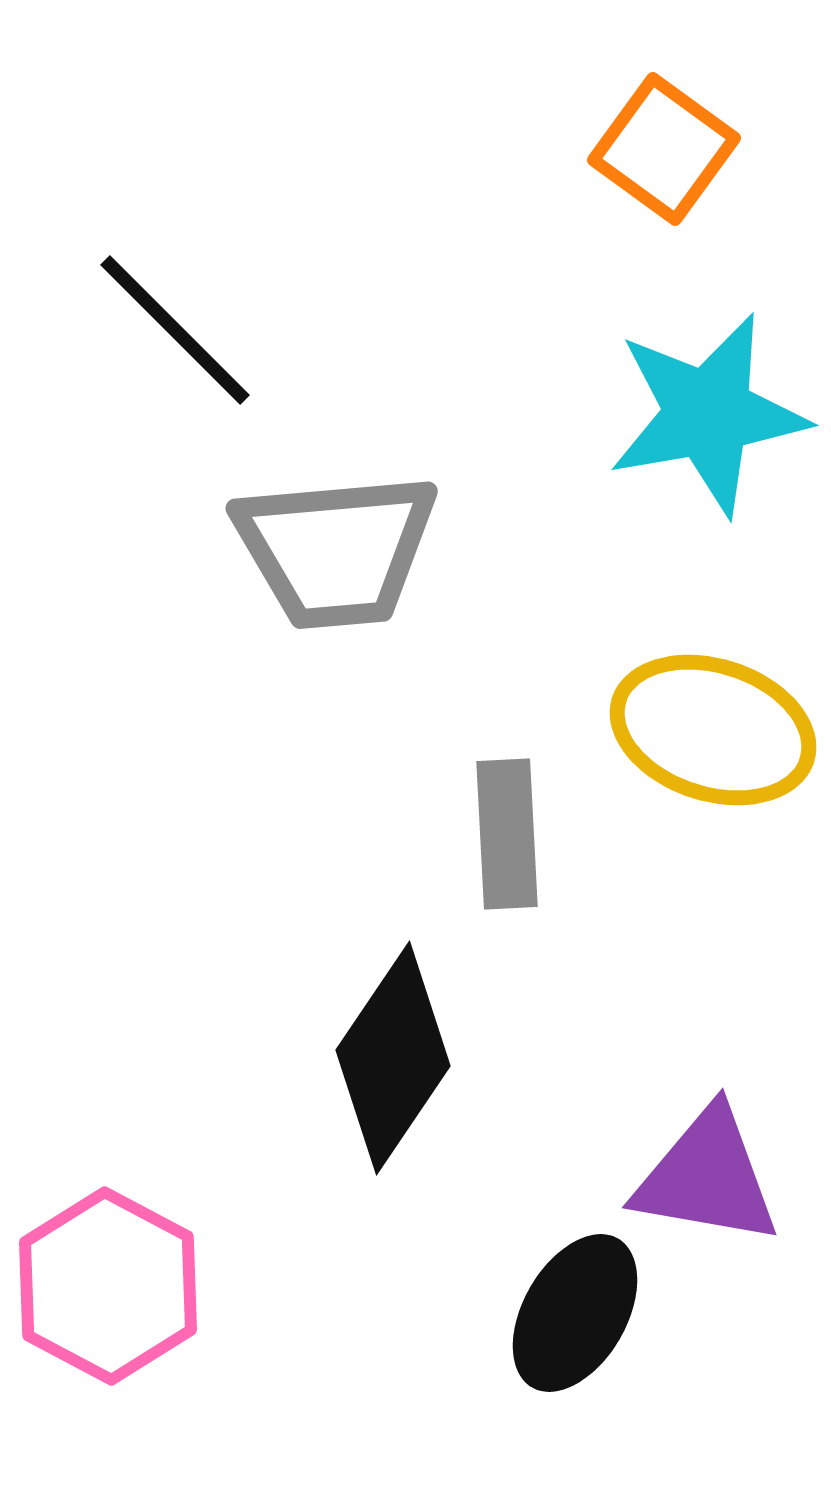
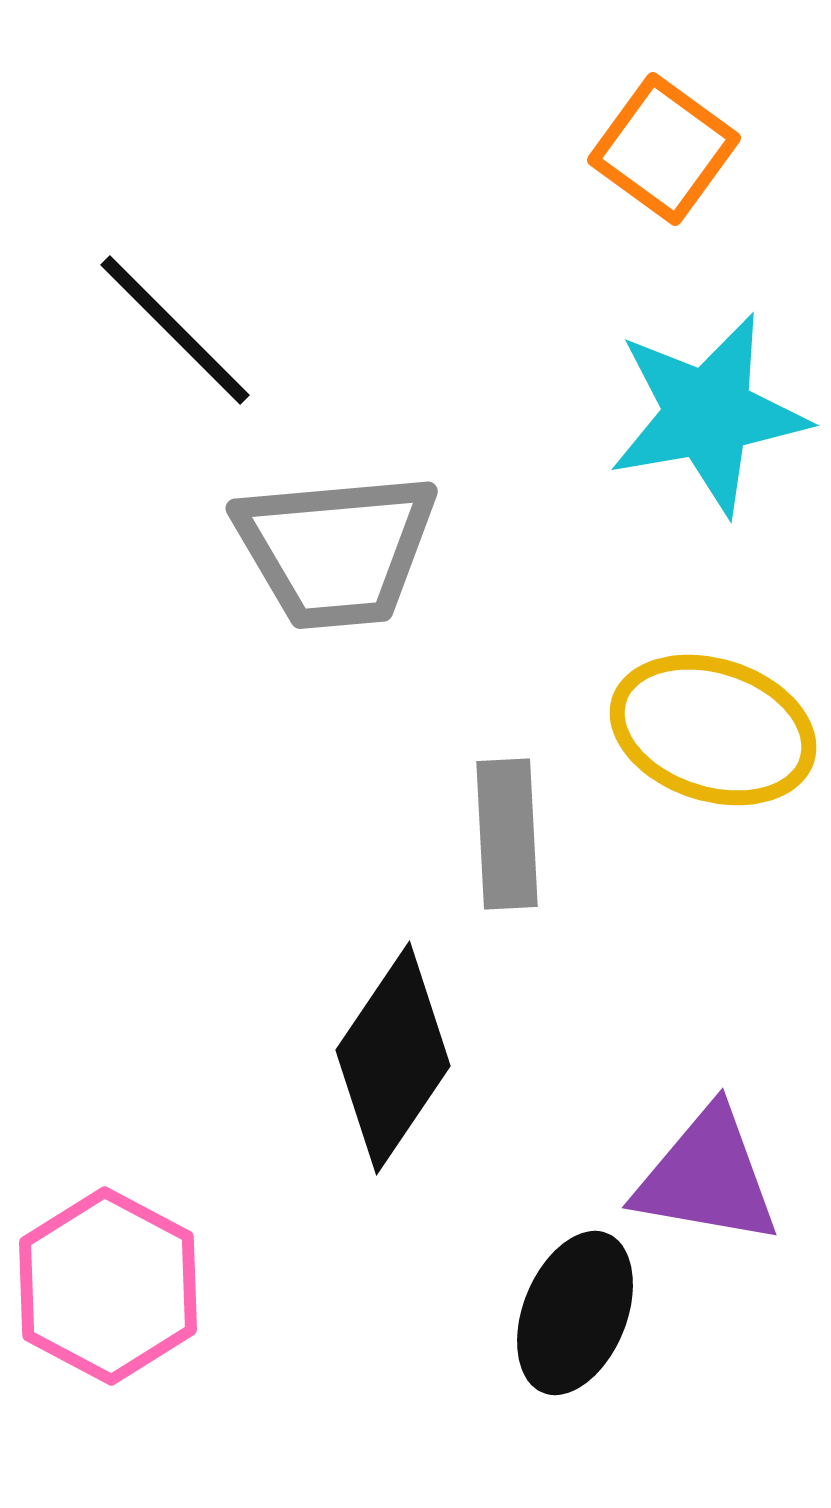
black ellipse: rotated 8 degrees counterclockwise
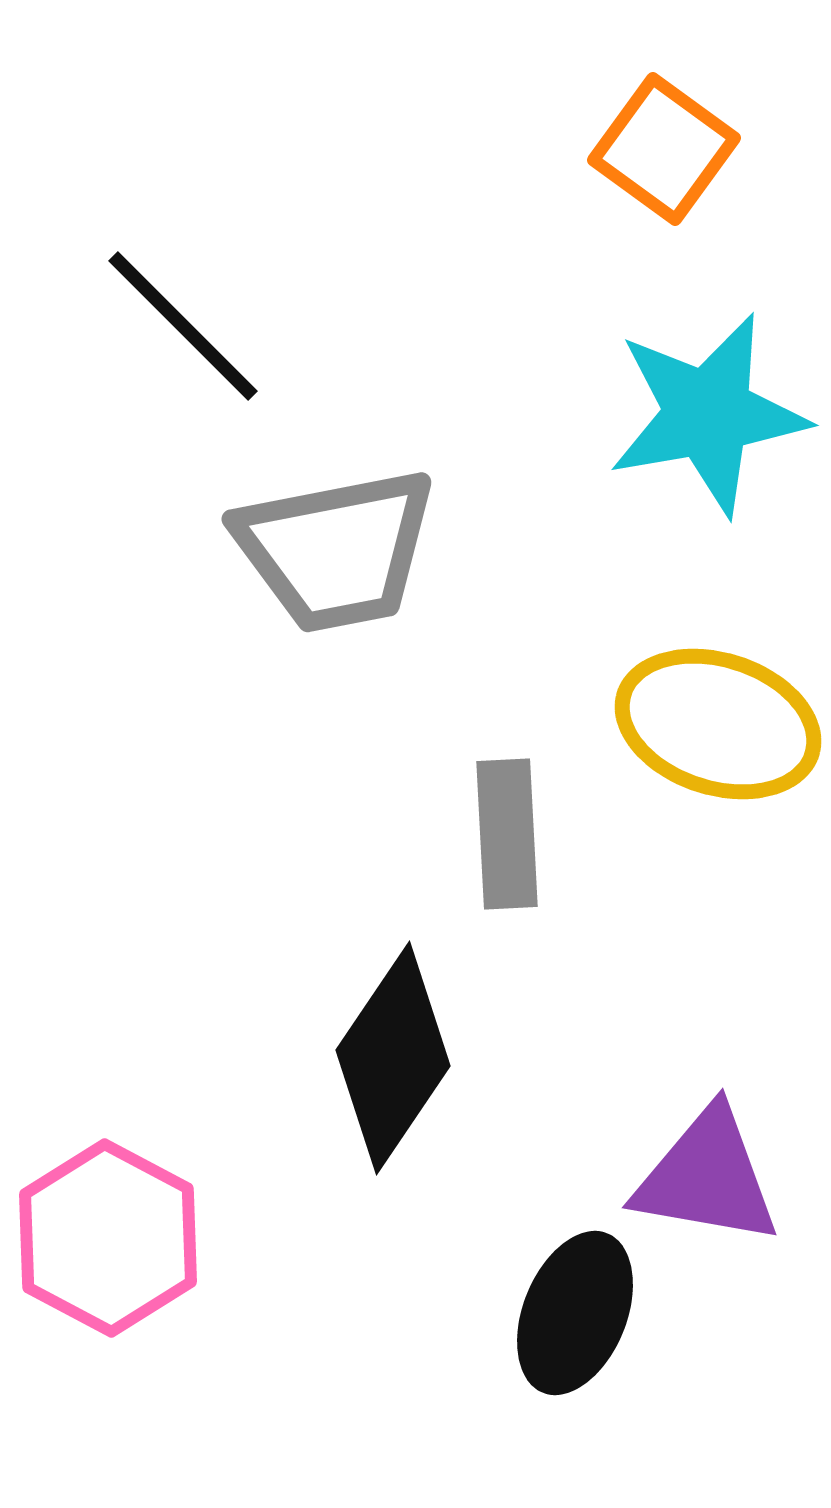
black line: moved 8 px right, 4 px up
gray trapezoid: rotated 6 degrees counterclockwise
yellow ellipse: moved 5 px right, 6 px up
pink hexagon: moved 48 px up
